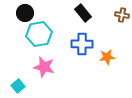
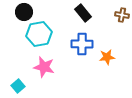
black circle: moved 1 px left, 1 px up
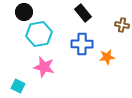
brown cross: moved 10 px down
cyan square: rotated 24 degrees counterclockwise
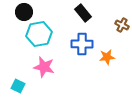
brown cross: rotated 16 degrees clockwise
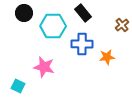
black circle: moved 1 px down
brown cross: rotated 24 degrees clockwise
cyan hexagon: moved 14 px right, 8 px up; rotated 10 degrees clockwise
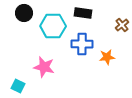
black rectangle: rotated 42 degrees counterclockwise
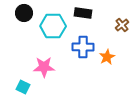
blue cross: moved 1 px right, 3 px down
orange star: rotated 21 degrees counterclockwise
pink star: rotated 15 degrees counterclockwise
cyan square: moved 5 px right, 1 px down
